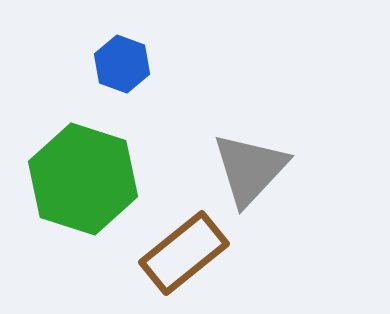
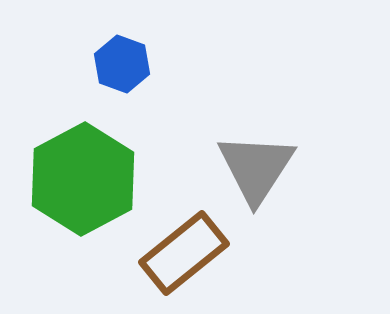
gray triangle: moved 6 px right, 1 px up; rotated 10 degrees counterclockwise
green hexagon: rotated 14 degrees clockwise
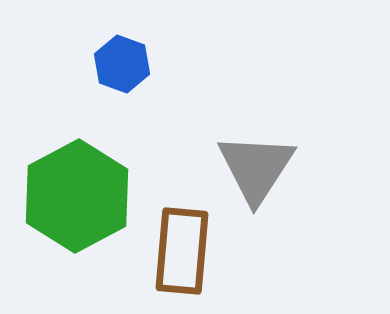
green hexagon: moved 6 px left, 17 px down
brown rectangle: moved 2 px left, 2 px up; rotated 46 degrees counterclockwise
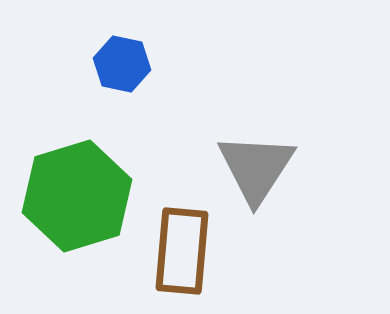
blue hexagon: rotated 8 degrees counterclockwise
green hexagon: rotated 11 degrees clockwise
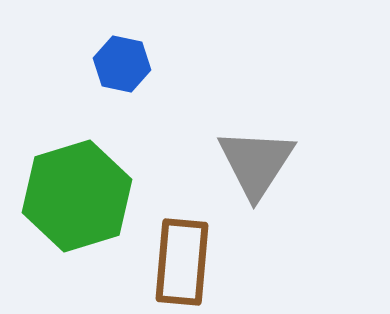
gray triangle: moved 5 px up
brown rectangle: moved 11 px down
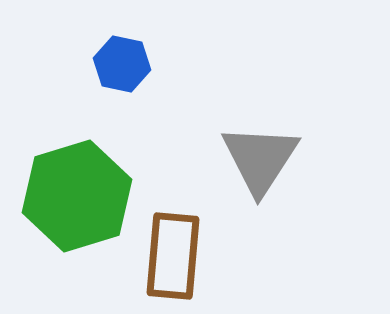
gray triangle: moved 4 px right, 4 px up
brown rectangle: moved 9 px left, 6 px up
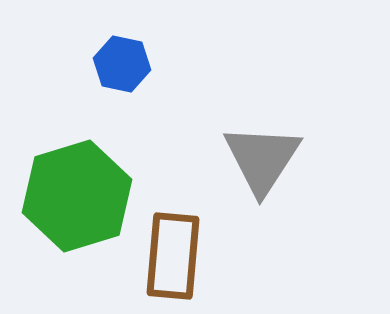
gray triangle: moved 2 px right
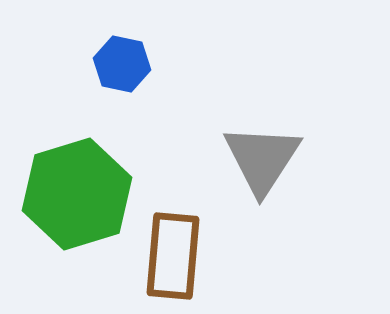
green hexagon: moved 2 px up
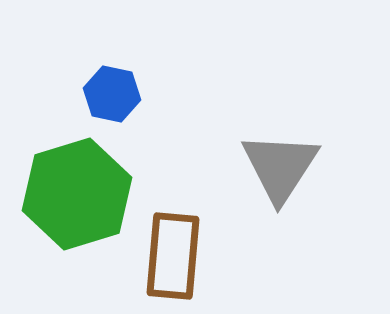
blue hexagon: moved 10 px left, 30 px down
gray triangle: moved 18 px right, 8 px down
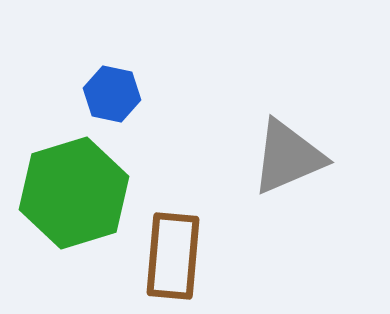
gray triangle: moved 8 px right, 10 px up; rotated 34 degrees clockwise
green hexagon: moved 3 px left, 1 px up
